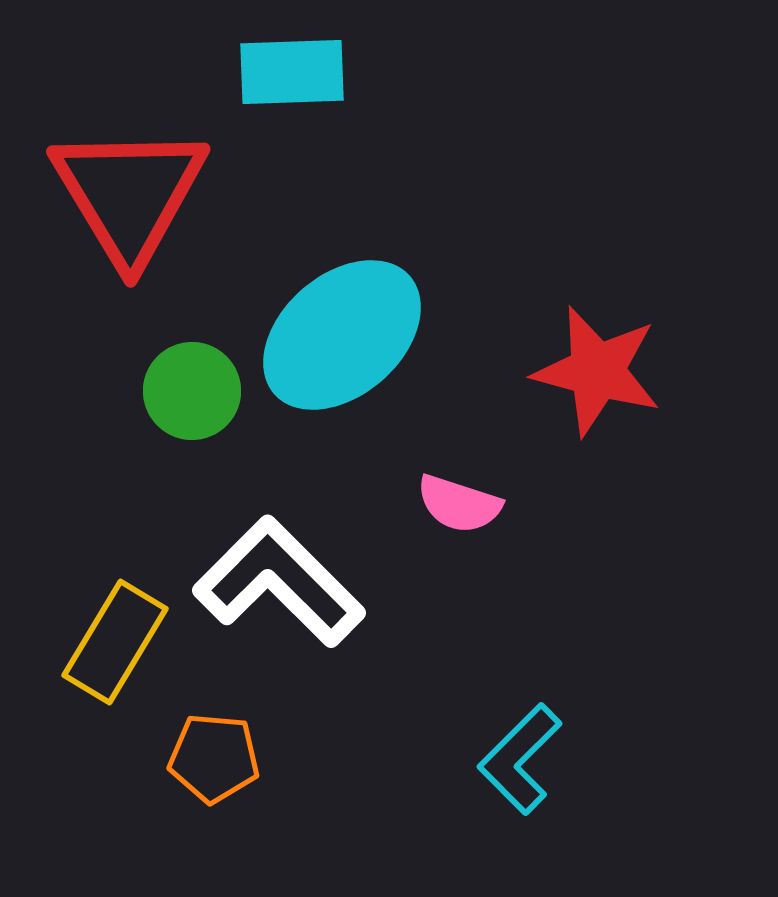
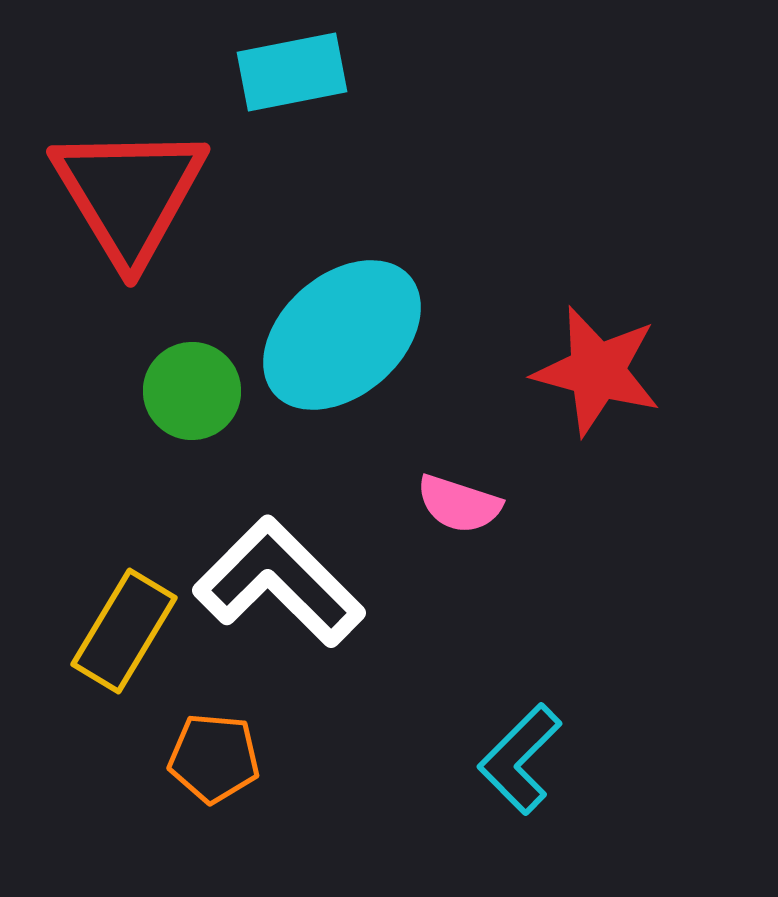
cyan rectangle: rotated 9 degrees counterclockwise
yellow rectangle: moved 9 px right, 11 px up
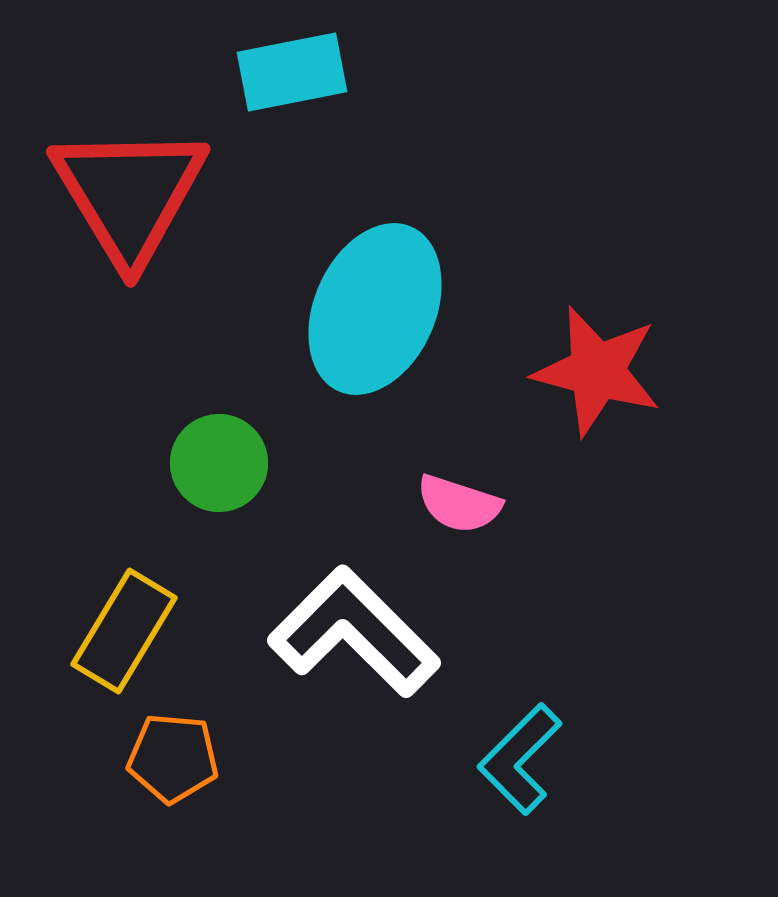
cyan ellipse: moved 33 px right, 26 px up; rotated 25 degrees counterclockwise
green circle: moved 27 px right, 72 px down
white L-shape: moved 75 px right, 50 px down
orange pentagon: moved 41 px left
